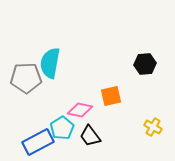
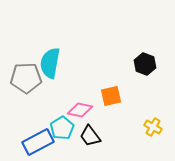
black hexagon: rotated 25 degrees clockwise
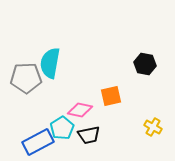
black hexagon: rotated 10 degrees counterclockwise
black trapezoid: moved 1 px left, 1 px up; rotated 65 degrees counterclockwise
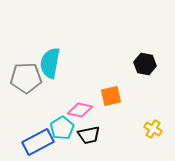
yellow cross: moved 2 px down
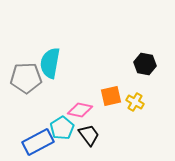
yellow cross: moved 18 px left, 27 px up
black trapezoid: rotated 115 degrees counterclockwise
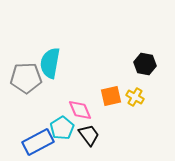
yellow cross: moved 5 px up
pink diamond: rotated 55 degrees clockwise
